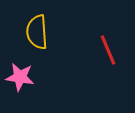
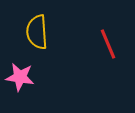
red line: moved 6 px up
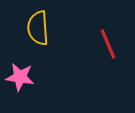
yellow semicircle: moved 1 px right, 4 px up
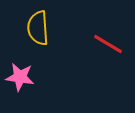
red line: rotated 36 degrees counterclockwise
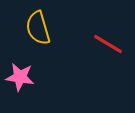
yellow semicircle: rotated 12 degrees counterclockwise
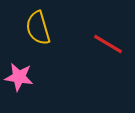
pink star: moved 1 px left
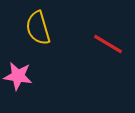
pink star: moved 1 px left, 1 px up
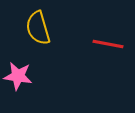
red line: rotated 20 degrees counterclockwise
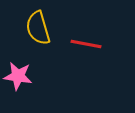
red line: moved 22 px left
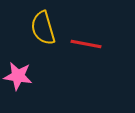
yellow semicircle: moved 5 px right
